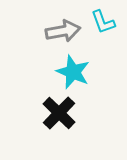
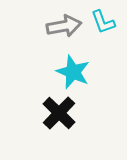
gray arrow: moved 1 px right, 5 px up
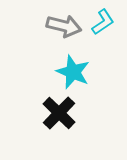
cyan L-shape: rotated 104 degrees counterclockwise
gray arrow: rotated 24 degrees clockwise
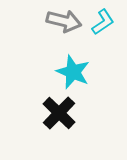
gray arrow: moved 5 px up
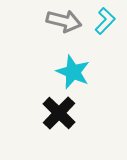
cyan L-shape: moved 2 px right, 1 px up; rotated 12 degrees counterclockwise
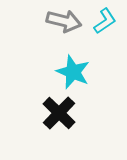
cyan L-shape: rotated 12 degrees clockwise
